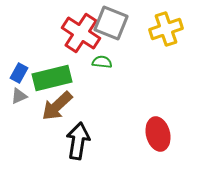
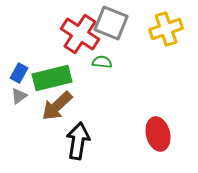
red cross: moved 1 px left, 1 px down
gray triangle: rotated 12 degrees counterclockwise
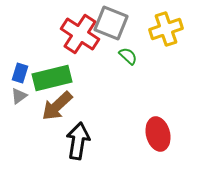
green semicircle: moved 26 px right, 6 px up; rotated 36 degrees clockwise
blue rectangle: moved 1 px right; rotated 12 degrees counterclockwise
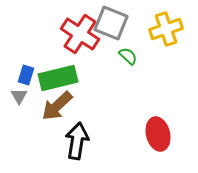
blue rectangle: moved 6 px right, 2 px down
green rectangle: moved 6 px right
gray triangle: rotated 24 degrees counterclockwise
black arrow: moved 1 px left
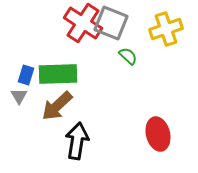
red cross: moved 3 px right, 11 px up
green rectangle: moved 4 px up; rotated 12 degrees clockwise
